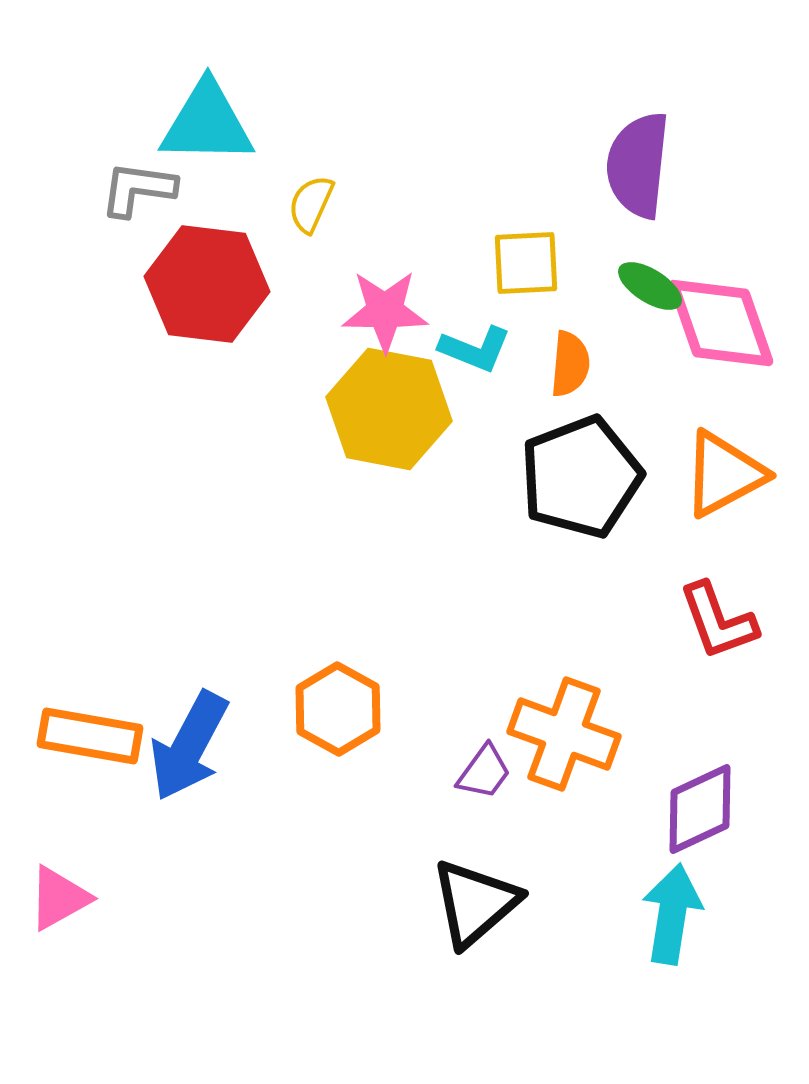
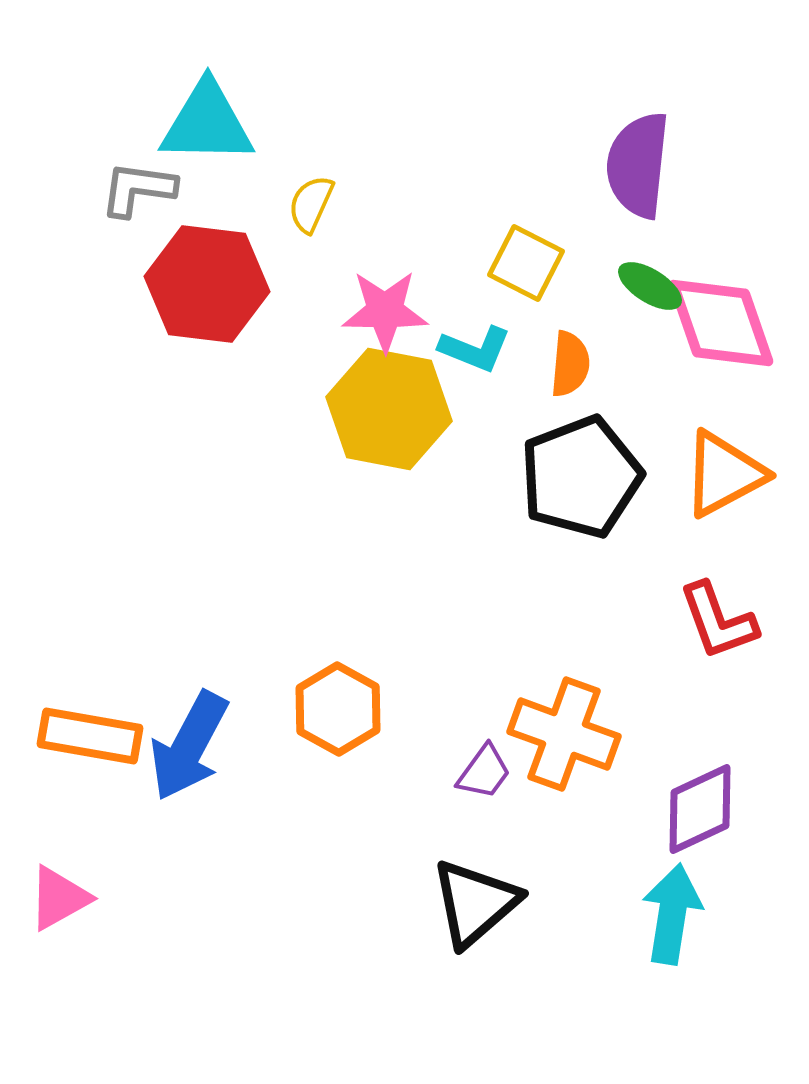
yellow square: rotated 30 degrees clockwise
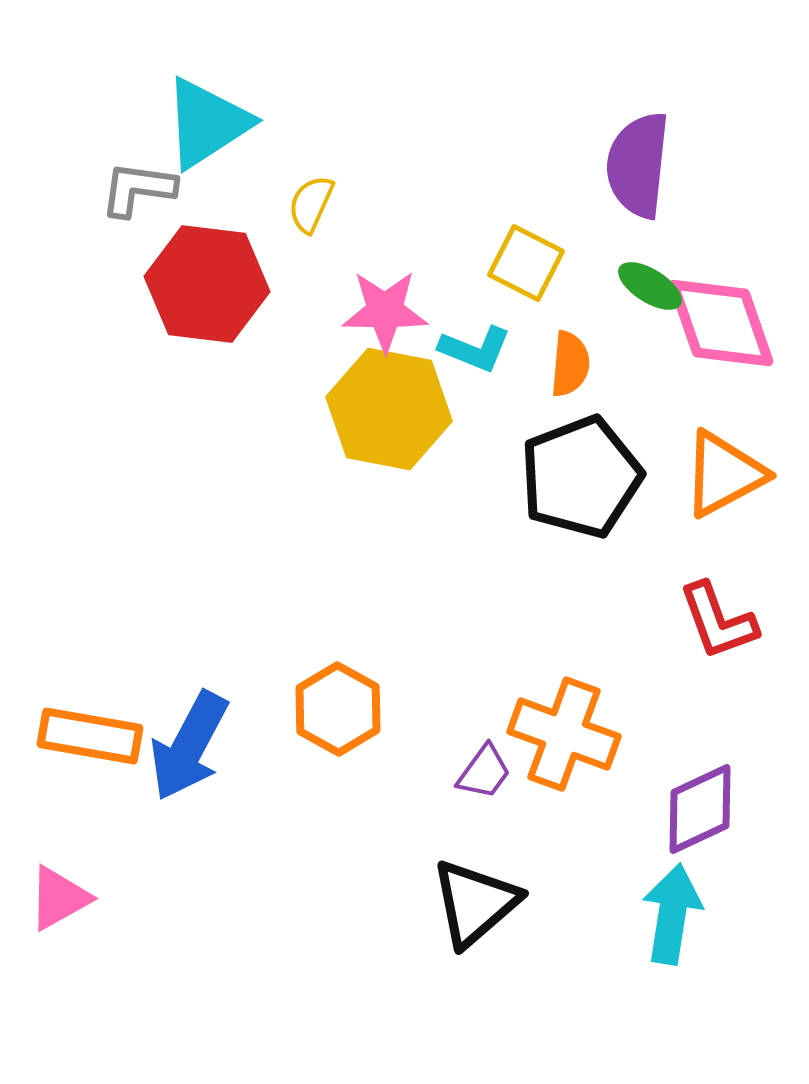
cyan triangle: rotated 34 degrees counterclockwise
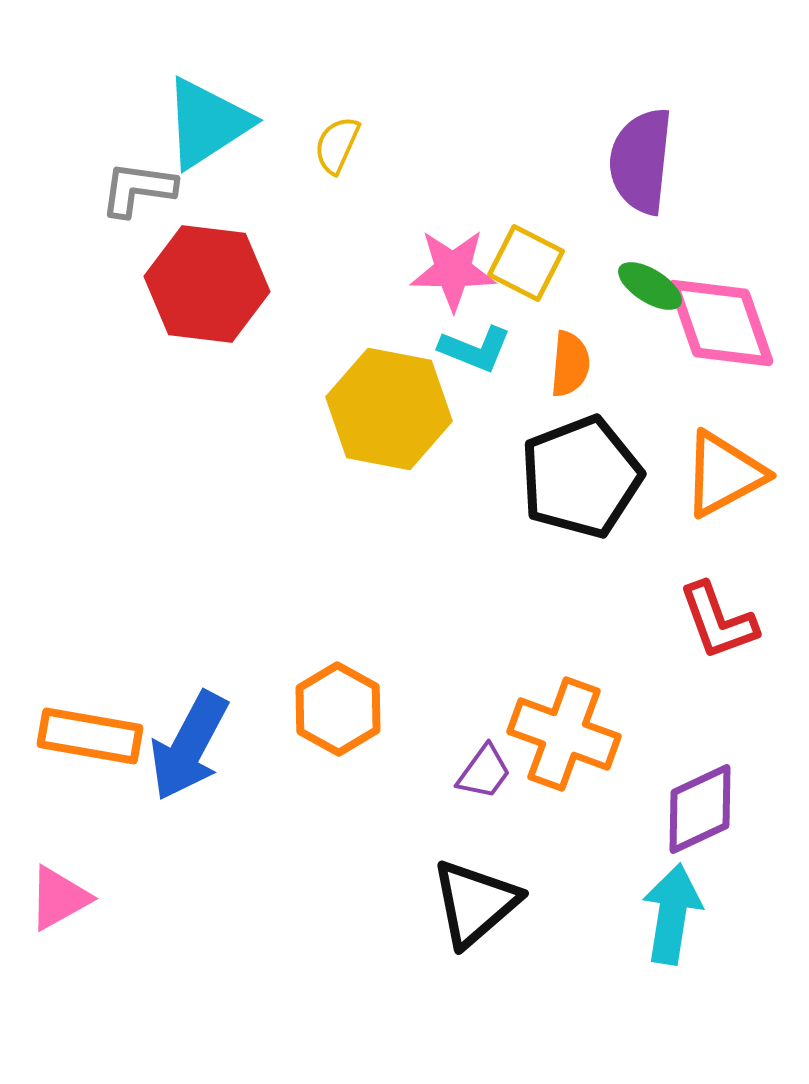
purple semicircle: moved 3 px right, 4 px up
yellow semicircle: moved 26 px right, 59 px up
pink star: moved 68 px right, 41 px up
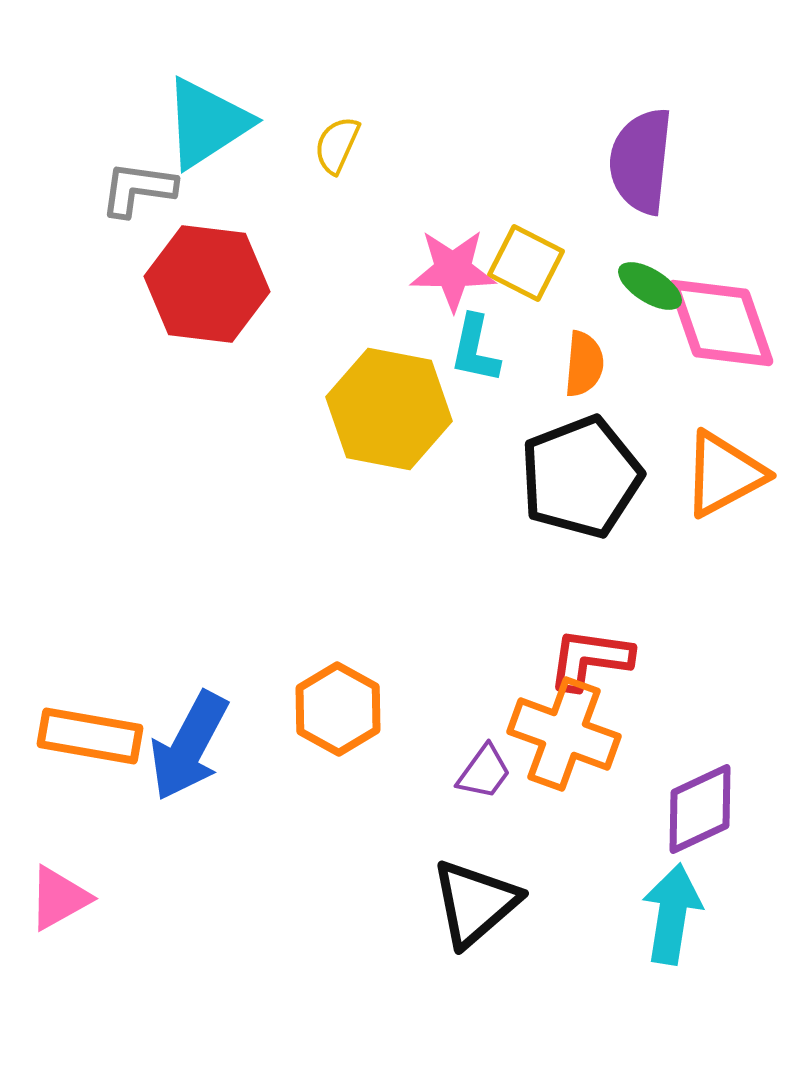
cyan L-shape: rotated 80 degrees clockwise
orange semicircle: moved 14 px right
red L-shape: moved 128 px left, 38 px down; rotated 118 degrees clockwise
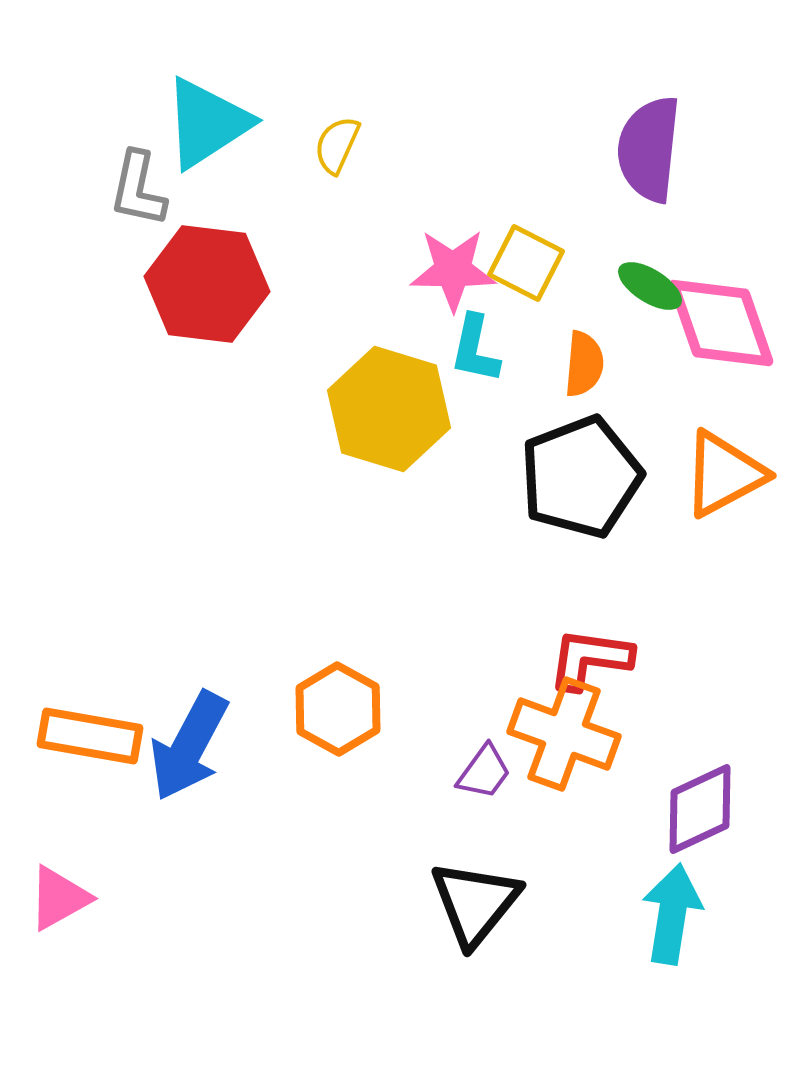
purple semicircle: moved 8 px right, 12 px up
gray L-shape: rotated 86 degrees counterclockwise
yellow hexagon: rotated 6 degrees clockwise
black triangle: rotated 10 degrees counterclockwise
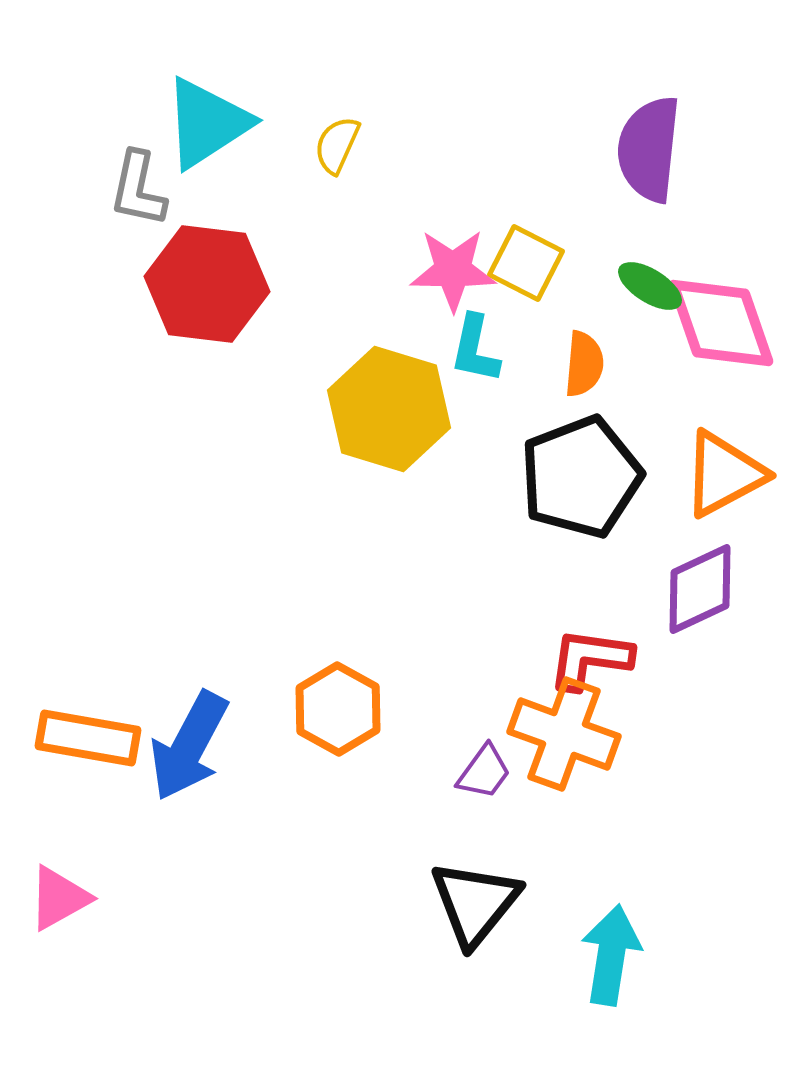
orange rectangle: moved 2 px left, 2 px down
purple diamond: moved 220 px up
cyan arrow: moved 61 px left, 41 px down
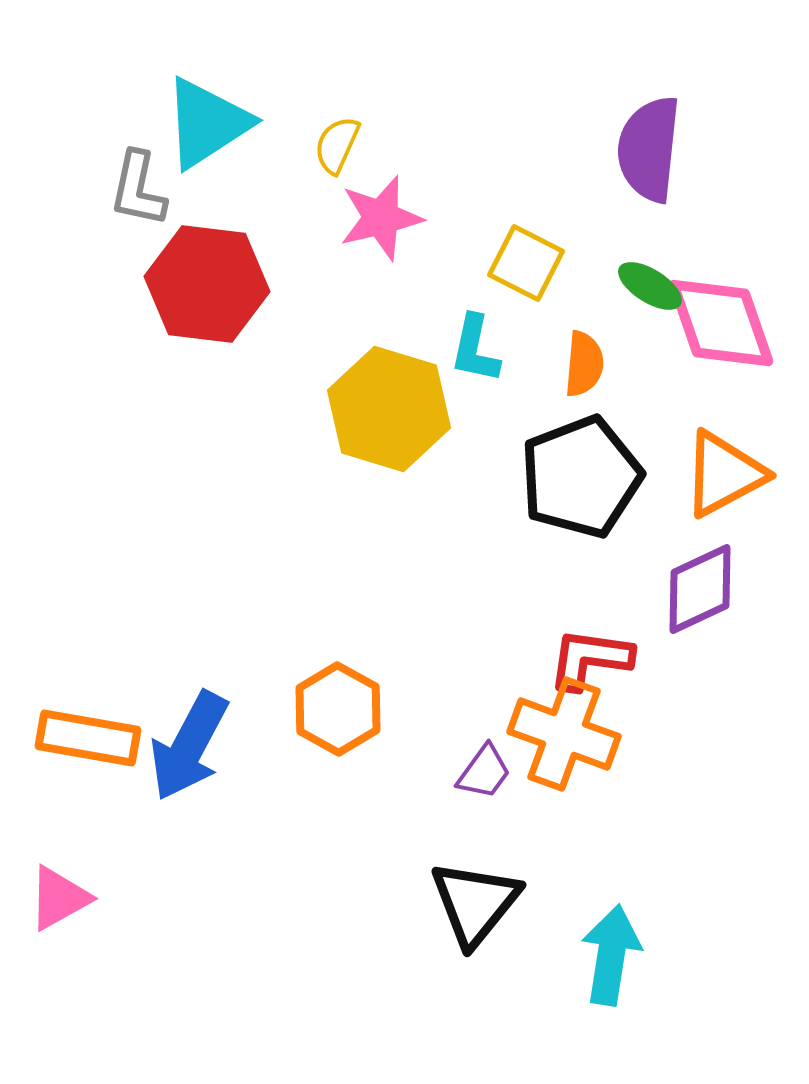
pink star: moved 72 px left, 52 px up; rotated 14 degrees counterclockwise
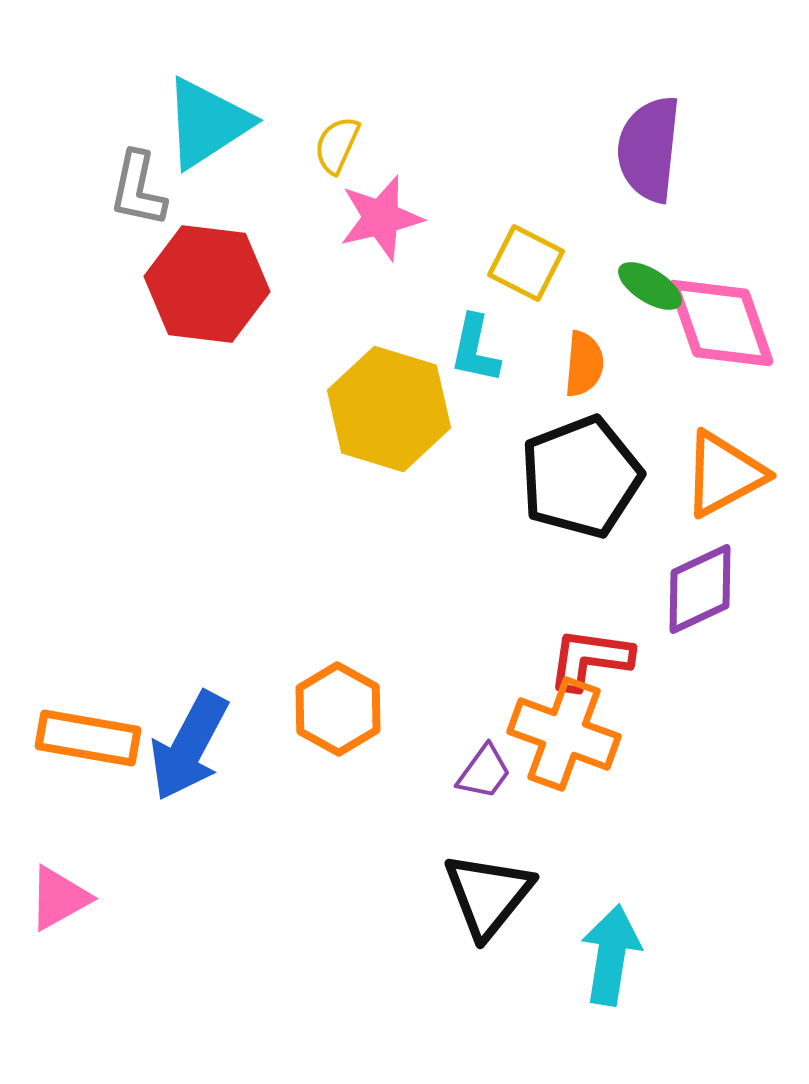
black triangle: moved 13 px right, 8 px up
